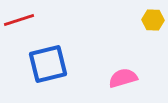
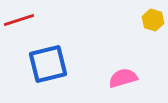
yellow hexagon: rotated 15 degrees clockwise
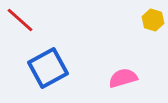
red line: moved 1 px right; rotated 60 degrees clockwise
blue square: moved 4 px down; rotated 15 degrees counterclockwise
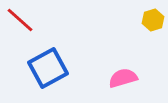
yellow hexagon: rotated 25 degrees clockwise
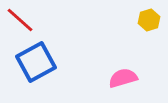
yellow hexagon: moved 4 px left
blue square: moved 12 px left, 6 px up
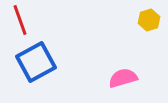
red line: rotated 28 degrees clockwise
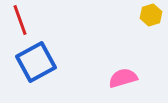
yellow hexagon: moved 2 px right, 5 px up
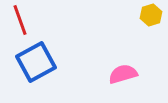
pink semicircle: moved 4 px up
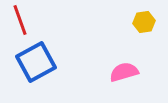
yellow hexagon: moved 7 px left, 7 px down; rotated 10 degrees clockwise
pink semicircle: moved 1 px right, 2 px up
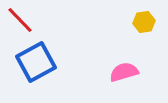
red line: rotated 24 degrees counterclockwise
